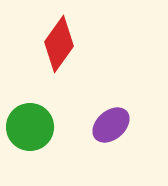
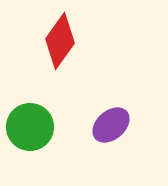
red diamond: moved 1 px right, 3 px up
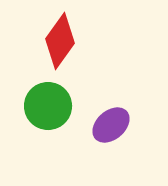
green circle: moved 18 px right, 21 px up
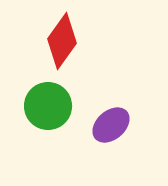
red diamond: moved 2 px right
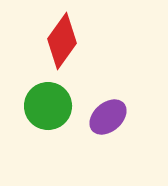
purple ellipse: moved 3 px left, 8 px up
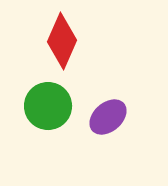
red diamond: rotated 12 degrees counterclockwise
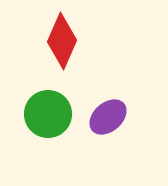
green circle: moved 8 px down
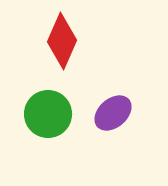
purple ellipse: moved 5 px right, 4 px up
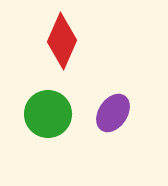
purple ellipse: rotated 15 degrees counterclockwise
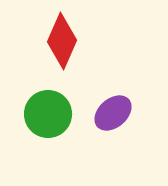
purple ellipse: rotated 15 degrees clockwise
